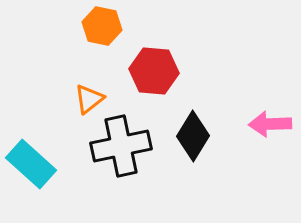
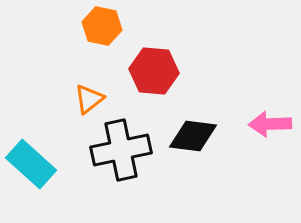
black diamond: rotated 66 degrees clockwise
black cross: moved 4 px down
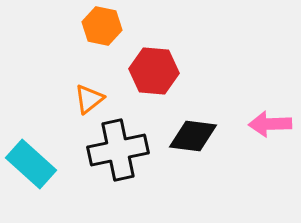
black cross: moved 3 px left
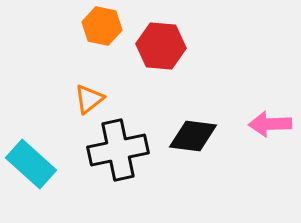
red hexagon: moved 7 px right, 25 px up
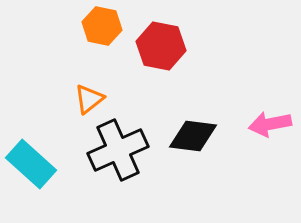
red hexagon: rotated 6 degrees clockwise
pink arrow: rotated 9 degrees counterclockwise
black cross: rotated 12 degrees counterclockwise
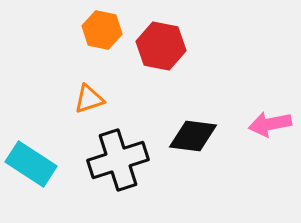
orange hexagon: moved 4 px down
orange triangle: rotated 20 degrees clockwise
black cross: moved 10 px down; rotated 6 degrees clockwise
cyan rectangle: rotated 9 degrees counterclockwise
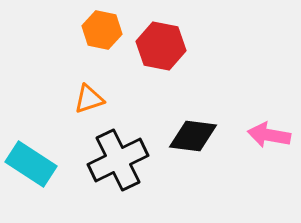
pink arrow: moved 1 px left, 11 px down; rotated 21 degrees clockwise
black cross: rotated 8 degrees counterclockwise
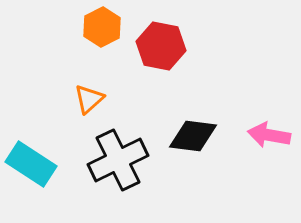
orange hexagon: moved 3 px up; rotated 21 degrees clockwise
orange triangle: rotated 24 degrees counterclockwise
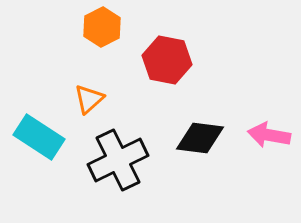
red hexagon: moved 6 px right, 14 px down
black diamond: moved 7 px right, 2 px down
cyan rectangle: moved 8 px right, 27 px up
